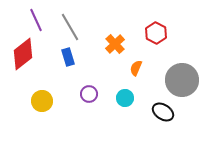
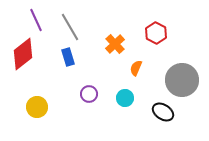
yellow circle: moved 5 px left, 6 px down
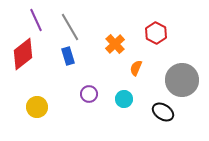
blue rectangle: moved 1 px up
cyan circle: moved 1 px left, 1 px down
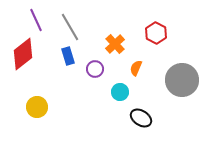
purple circle: moved 6 px right, 25 px up
cyan circle: moved 4 px left, 7 px up
black ellipse: moved 22 px left, 6 px down
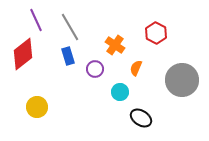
orange cross: moved 1 px down; rotated 12 degrees counterclockwise
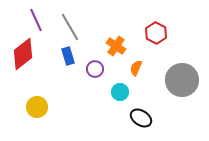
orange cross: moved 1 px right, 1 px down
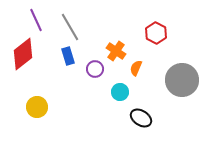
orange cross: moved 5 px down
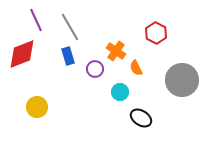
red diamond: moved 1 px left; rotated 16 degrees clockwise
orange semicircle: rotated 49 degrees counterclockwise
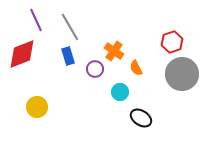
red hexagon: moved 16 px right, 9 px down; rotated 15 degrees clockwise
orange cross: moved 2 px left
gray circle: moved 6 px up
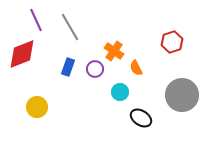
blue rectangle: moved 11 px down; rotated 36 degrees clockwise
gray circle: moved 21 px down
